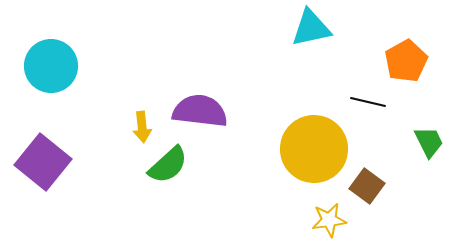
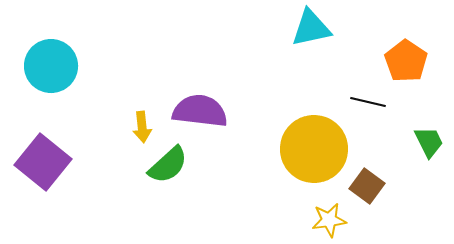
orange pentagon: rotated 9 degrees counterclockwise
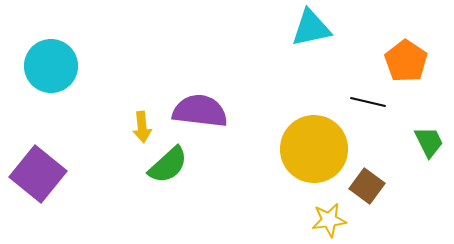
purple square: moved 5 px left, 12 px down
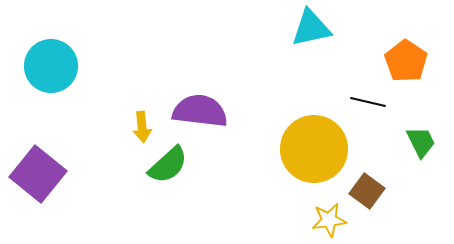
green trapezoid: moved 8 px left
brown square: moved 5 px down
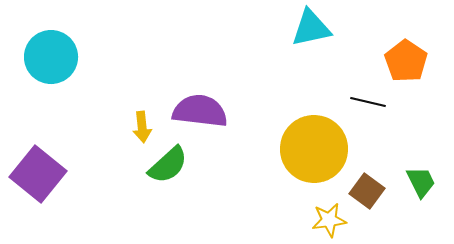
cyan circle: moved 9 px up
green trapezoid: moved 40 px down
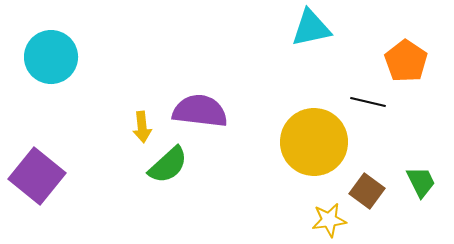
yellow circle: moved 7 px up
purple square: moved 1 px left, 2 px down
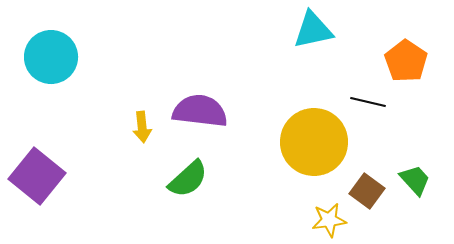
cyan triangle: moved 2 px right, 2 px down
green semicircle: moved 20 px right, 14 px down
green trapezoid: moved 6 px left, 2 px up; rotated 16 degrees counterclockwise
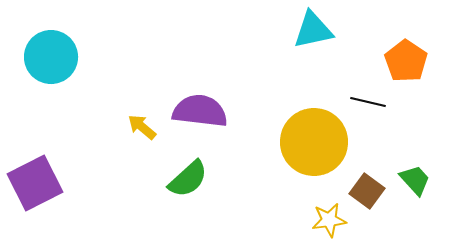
yellow arrow: rotated 136 degrees clockwise
purple square: moved 2 px left, 7 px down; rotated 24 degrees clockwise
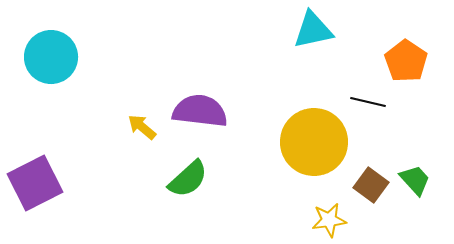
brown square: moved 4 px right, 6 px up
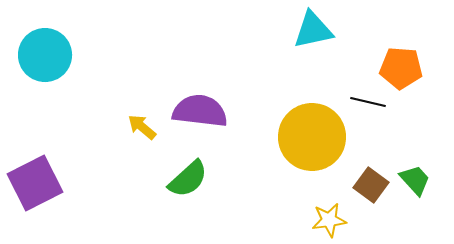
cyan circle: moved 6 px left, 2 px up
orange pentagon: moved 5 px left, 7 px down; rotated 30 degrees counterclockwise
yellow circle: moved 2 px left, 5 px up
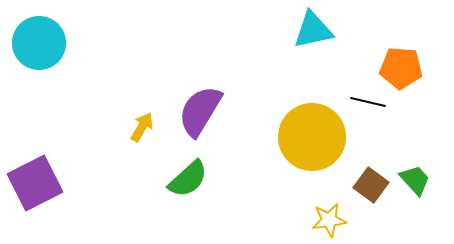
cyan circle: moved 6 px left, 12 px up
purple semicircle: rotated 66 degrees counterclockwise
yellow arrow: rotated 80 degrees clockwise
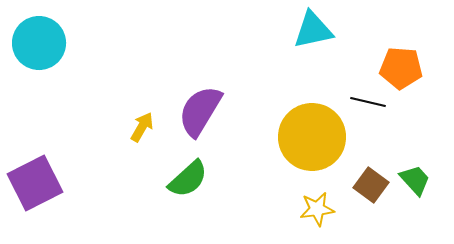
yellow star: moved 12 px left, 11 px up
